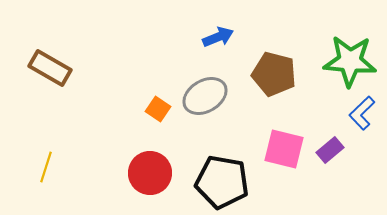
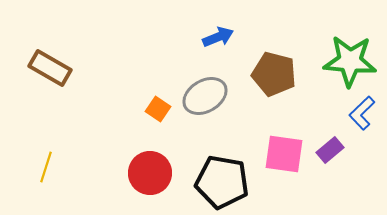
pink square: moved 5 px down; rotated 6 degrees counterclockwise
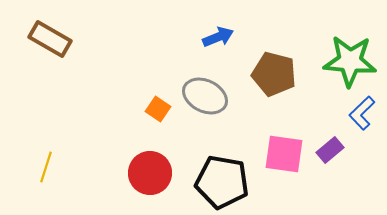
brown rectangle: moved 29 px up
gray ellipse: rotated 57 degrees clockwise
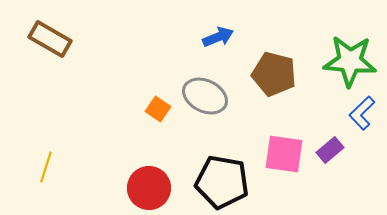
red circle: moved 1 px left, 15 px down
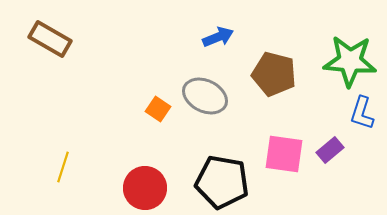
blue L-shape: rotated 28 degrees counterclockwise
yellow line: moved 17 px right
red circle: moved 4 px left
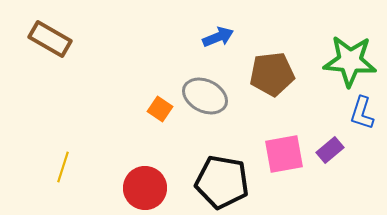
brown pentagon: moved 2 px left; rotated 21 degrees counterclockwise
orange square: moved 2 px right
pink square: rotated 18 degrees counterclockwise
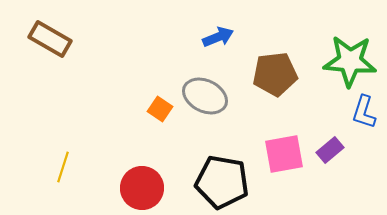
brown pentagon: moved 3 px right
blue L-shape: moved 2 px right, 1 px up
red circle: moved 3 px left
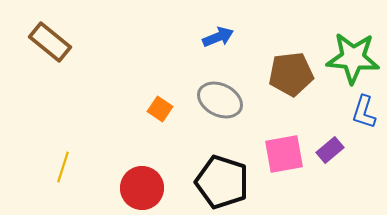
brown rectangle: moved 3 px down; rotated 9 degrees clockwise
green star: moved 3 px right, 3 px up
brown pentagon: moved 16 px right
gray ellipse: moved 15 px right, 4 px down
black pentagon: rotated 8 degrees clockwise
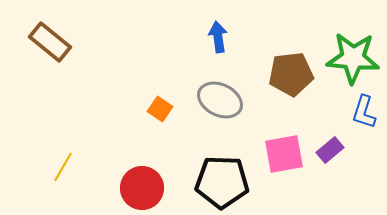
blue arrow: rotated 76 degrees counterclockwise
yellow line: rotated 12 degrees clockwise
black pentagon: rotated 16 degrees counterclockwise
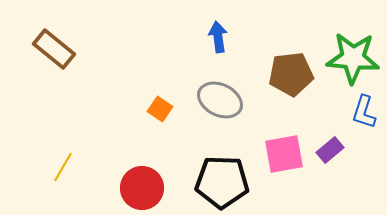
brown rectangle: moved 4 px right, 7 px down
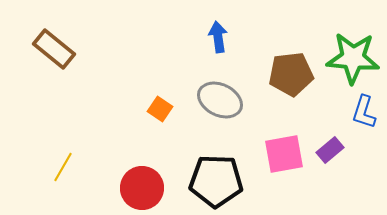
black pentagon: moved 6 px left, 1 px up
